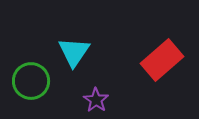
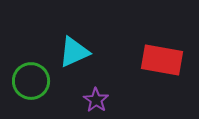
cyan triangle: rotated 32 degrees clockwise
red rectangle: rotated 51 degrees clockwise
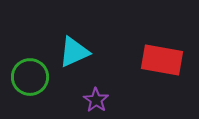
green circle: moved 1 px left, 4 px up
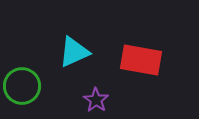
red rectangle: moved 21 px left
green circle: moved 8 px left, 9 px down
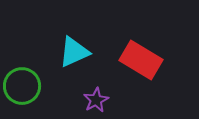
red rectangle: rotated 21 degrees clockwise
purple star: rotated 10 degrees clockwise
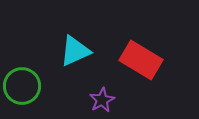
cyan triangle: moved 1 px right, 1 px up
purple star: moved 6 px right
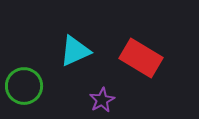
red rectangle: moved 2 px up
green circle: moved 2 px right
